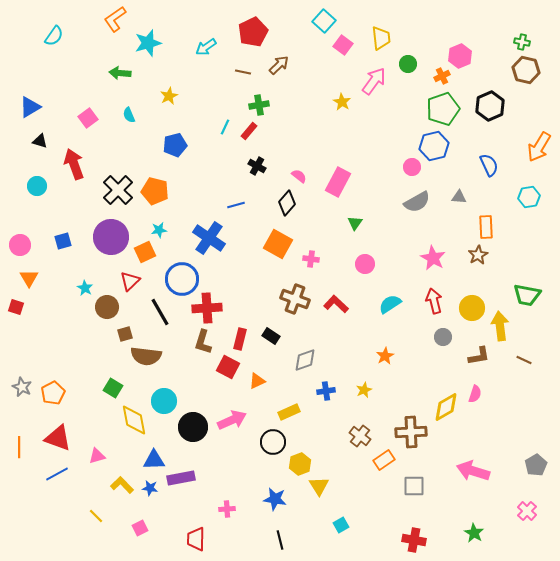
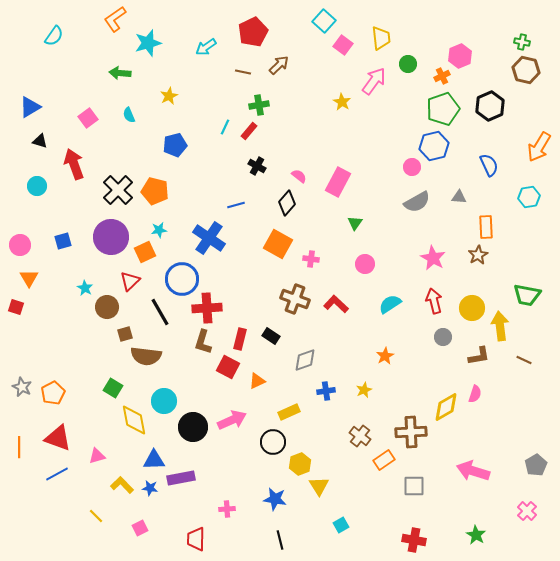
green star at (474, 533): moved 2 px right, 2 px down
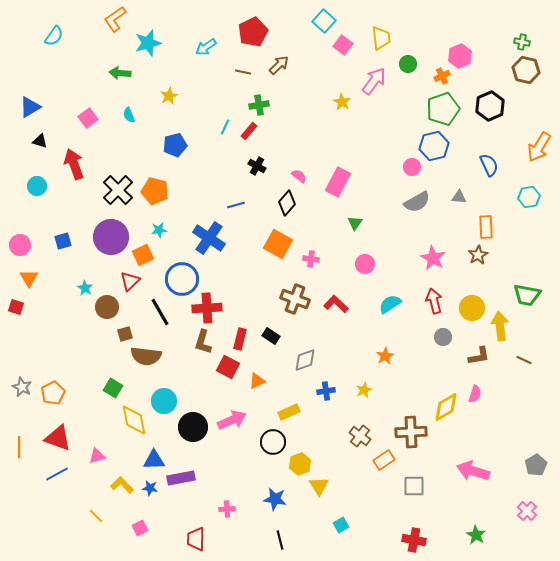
orange square at (145, 252): moved 2 px left, 3 px down
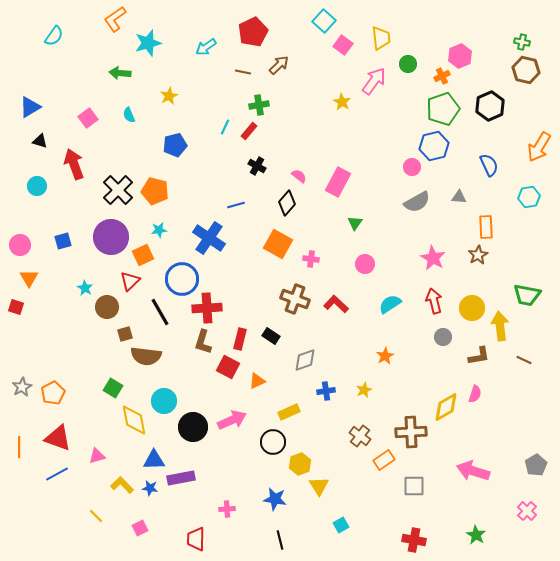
gray star at (22, 387): rotated 18 degrees clockwise
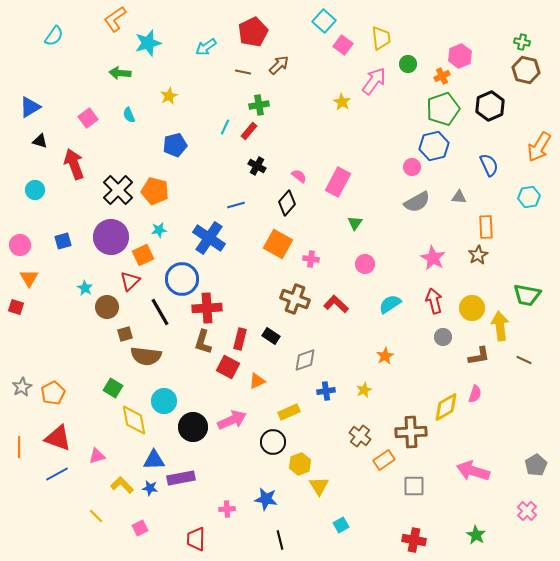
cyan circle at (37, 186): moved 2 px left, 4 px down
blue star at (275, 499): moved 9 px left
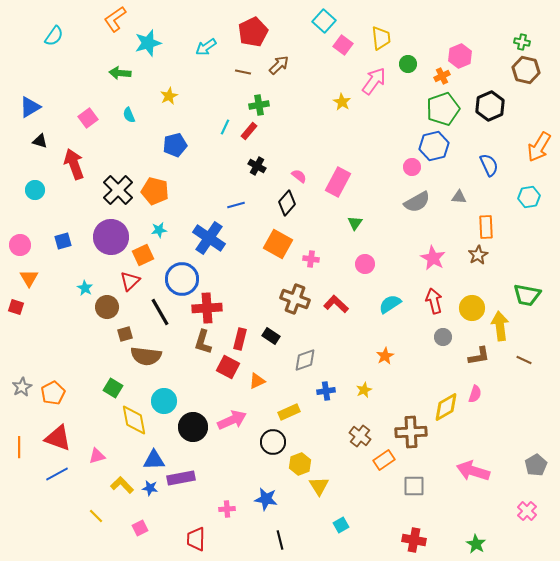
green star at (476, 535): moved 9 px down
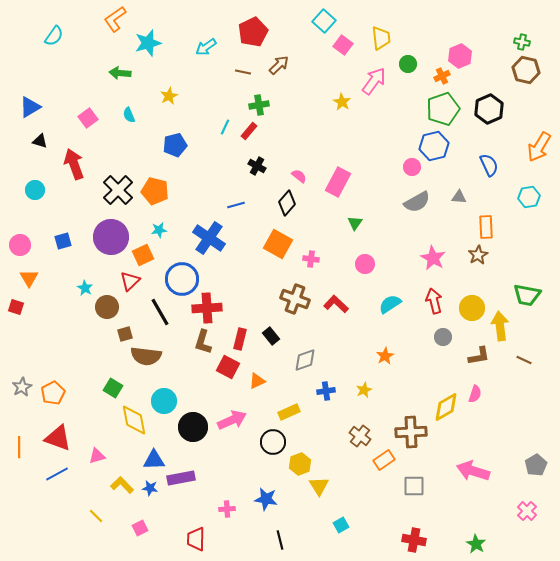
black hexagon at (490, 106): moved 1 px left, 3 px down
black rectangle at (271, 336): rotated 18 degrees clockwise
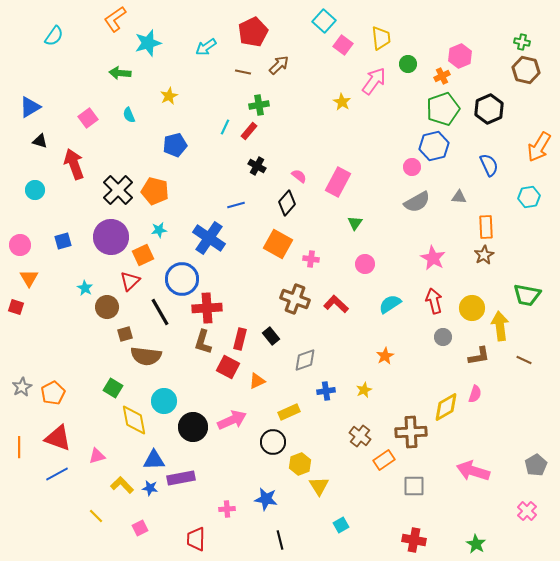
brown star at (478, 255): moved 6 px right
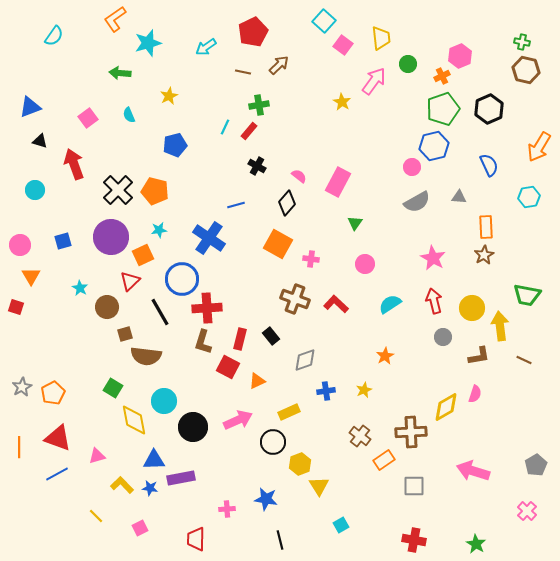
blue triangle at (30, 107): rotated 10 degrees clockwise
orange triangle at (29, 278): moved 2 px right, 2 px up
cyan star at (85, 288): moved 5 px left
pink arrow at (232, 420): moved 6 px right
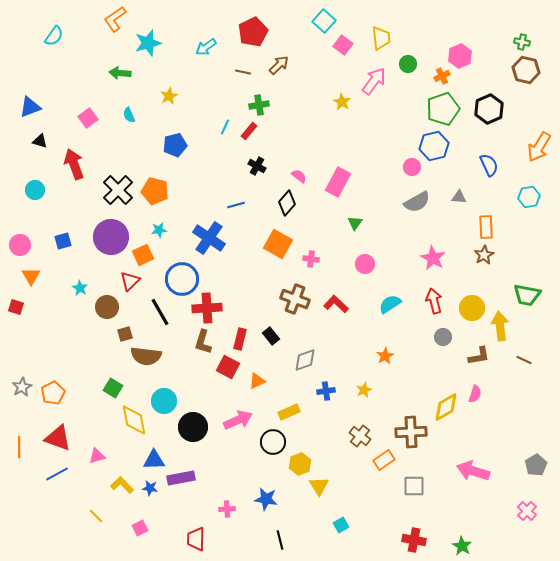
green star at (476, 544): moved 14 px left, 2 px down
